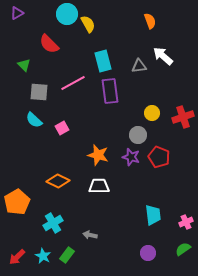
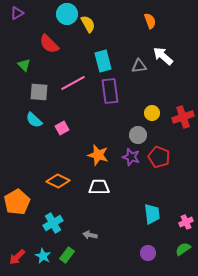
white trapezoid: moved 1 px down
cyan trapezoid: moved 1 px left, 1 px up
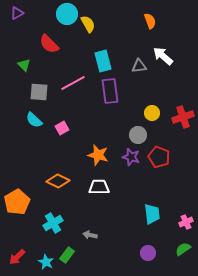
cyan star: moved 3 px right, 6 px down
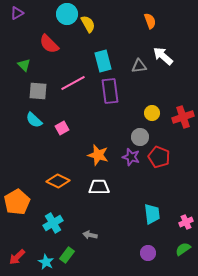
gray square: moved 1 px left, 1 px up
gray circle: moved 2 px right, 2 px down
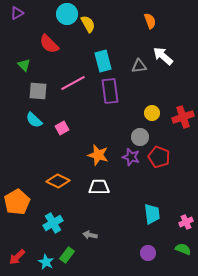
green semicircle: rotated 56 degrees clockwise
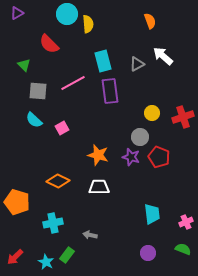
yellow semicircle: rotated 24 degrees clockwise
gray triangle: moved 2 px left, 2 px up; rotated 21 degrees counterclockwise
orange pentagon: rotated 25 degrees counterclockwise
cyan cross: rotated 18 degrees clockwise
red arrow: moved 2 px left
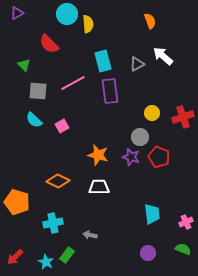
pink square: moved 2 px up
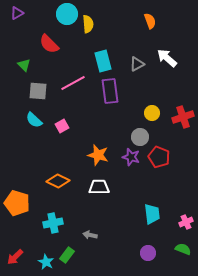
white arrow: moved 4 px right, 2 px down
orange pentagon: moved 1 px down
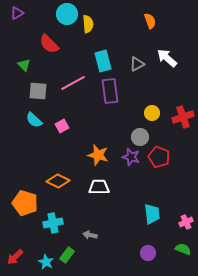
orange pentagon: moved 8 px right
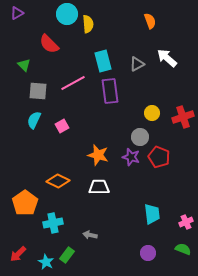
cyan semicircle: rotated 72 degrees clockwise
orange pentagon: rotated 20 degrees clockwise
red arrow: moved 3 px right, 3 px up
